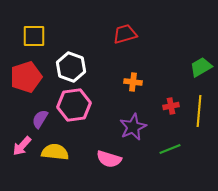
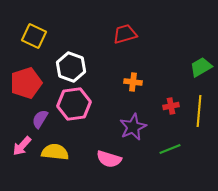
yellow square: rotated 25 degrees clockwise
red pentagon: moved 6 px down
pink hexagon: moved 1 px up
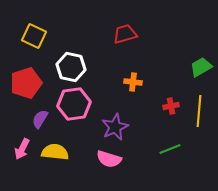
white hexagon: rotated 8 degrees counterclockwise
purple star: moved 18 px left
pink arrow: moved 3 px down; rotated 15 degrees counterclockwise
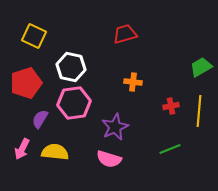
pink hexagon: moved 1 px up
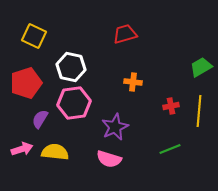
pink arrow: rotated 135 degrees counterclockwise
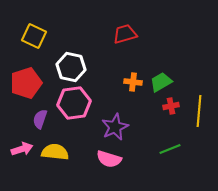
green trapezoid: moved 40 px left, 15 px down
purple semicircle: rotated 12 degrees counterclockwise
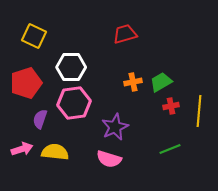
white hexagon: rotated 12 degrees counterclockwise
orange cross: rotated 18 degrees counterclockwise
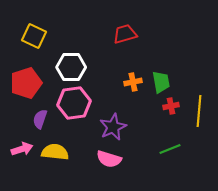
green trapezoid: rotated 110 degrees clockwise
purple star: moved 2 px left
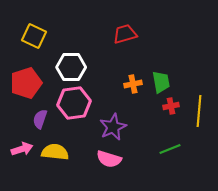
orange cross: moved 2 px down
